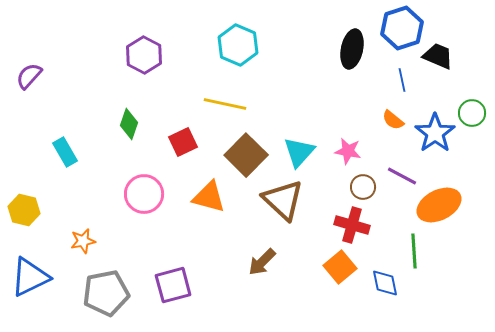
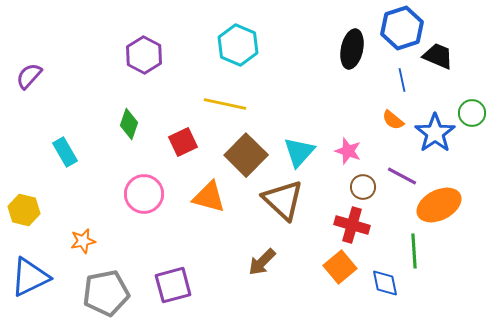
pink star: rotated 8 degrees clockwise
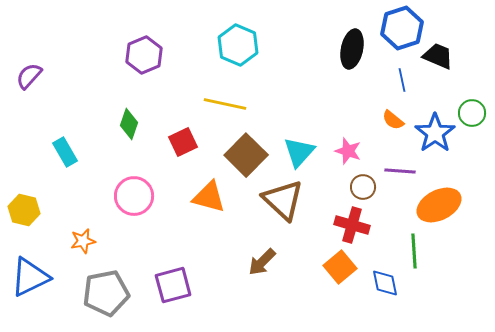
purple hexagon: rotated 9 degrees clockwise
purple line: moved 2 px left, 5 px up; rotated 24 degrees counterclockwise
pink circle: moved 10 px left, 2 px down
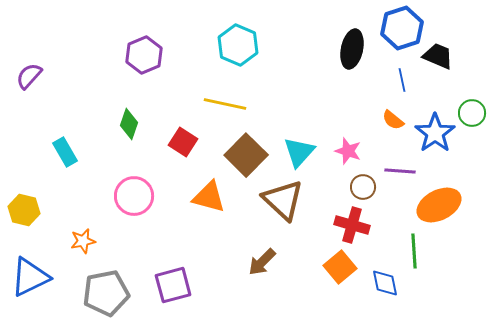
red square: rotated 32 degrees counterclockwise
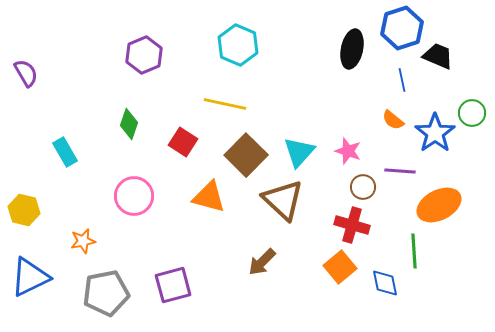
purple semicircle: moved 3 px left, 3 px up; rotated 108 degrees clockwise
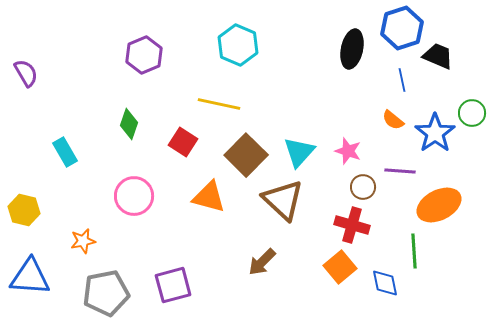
yellow line: moved 6 px left
blue triangle: rotated 30 degrees clockwise
